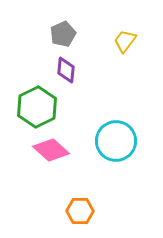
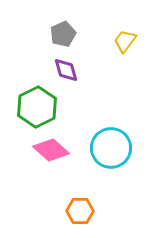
purple diamond: rotated 20 degrees counterclockwise
cyan circle: moved 5 px left, 7 px down
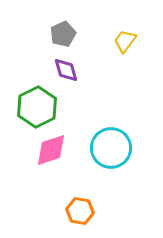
pink diamond: rotated 60 degrees counterclockwise
orange hexagon: rotated 8 degrees clockwise
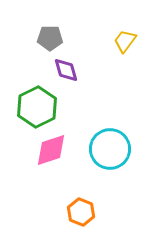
gray pentagon: moved 13 px left, 4 px down; rotated 25 degrees clockwise
cyan circle: moved 1 px left, 1 px down
orange hexagon: moved 1 px right, 1 px down; rotated 12 degrees clockwise
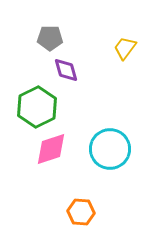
yellow trapezoid: moved 7 px down
pink diamond: moved 1 px up
orange hexagon: rotated 16 degrees counterclockwise
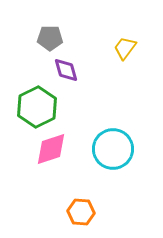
cyan circle: moved 3 px right
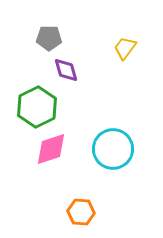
gray pentagon: moved 1 px left
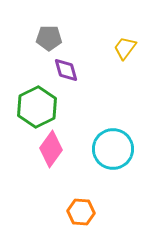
pink diamond: rotated 36 degrees counterclockwise
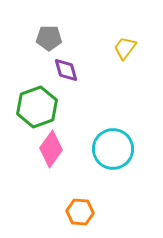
green hexagon: rotated 6 degrees clockwise
orange hexagon: moved 1 px left
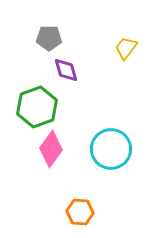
yellow trapezoid: moved 1 px right
cyan circle: moved 2 px left
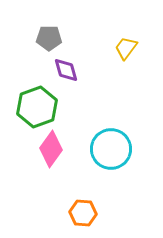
orange hexagon: moved 3 px right, 1 px down
